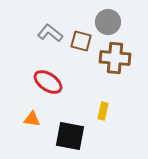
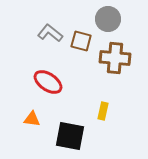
gray circle: moved 3 px up
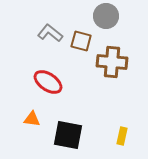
gray circle: moved 2 px left, 3 px up
brown cross: moved 3 px left, 4 px down
yellow rectangle: moved 19 px right, 25 px down
black square: moved 2 px left, 1 px up
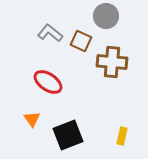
brown square: rotated 10 degrees clockwise
orange triangle: rotated 48 degrees clockwise
black square: rotated 32 degrees counterclockwise
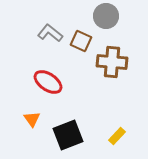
yellow rectangle: moved 5 px left; rotated 30 degrees clockwise
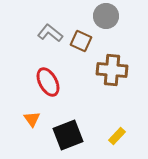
brown cross: moved 8 px down
red ellipse: rotated 28 degrees clockwise
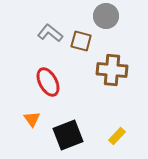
brown square: rotated 10 degrees counterclockwise
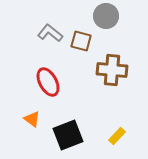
orange triangle: rotated 18 degrees counterclockwise
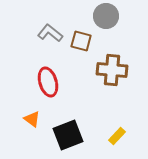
red ellipse: rotated 12 degrees clockwise
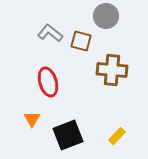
orange triangle: rotated 24 degrees clockwise
